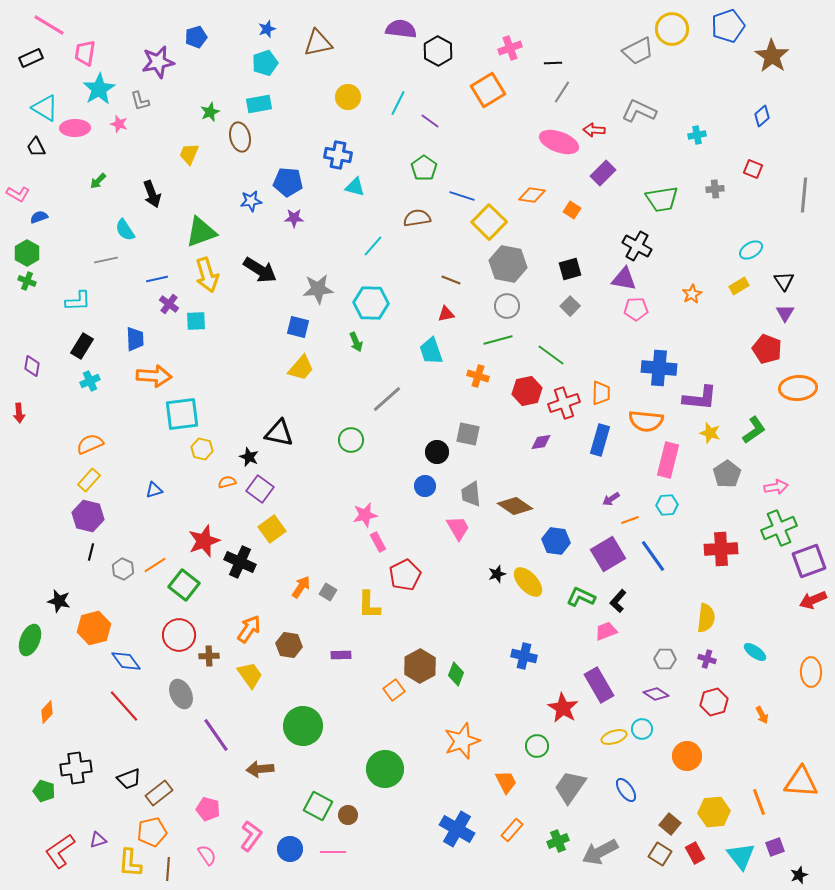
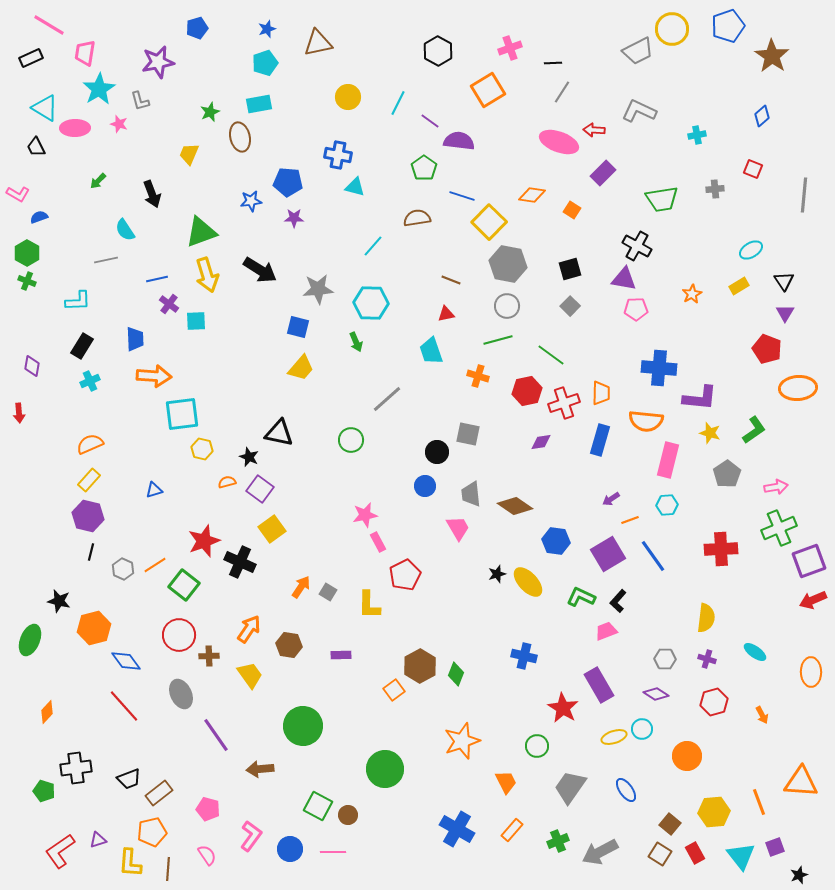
purple semicircle at (401, 29): moved 58 px right, 112 px down
blue pentagon at (196, 37): moved 1 px right, 9 px up
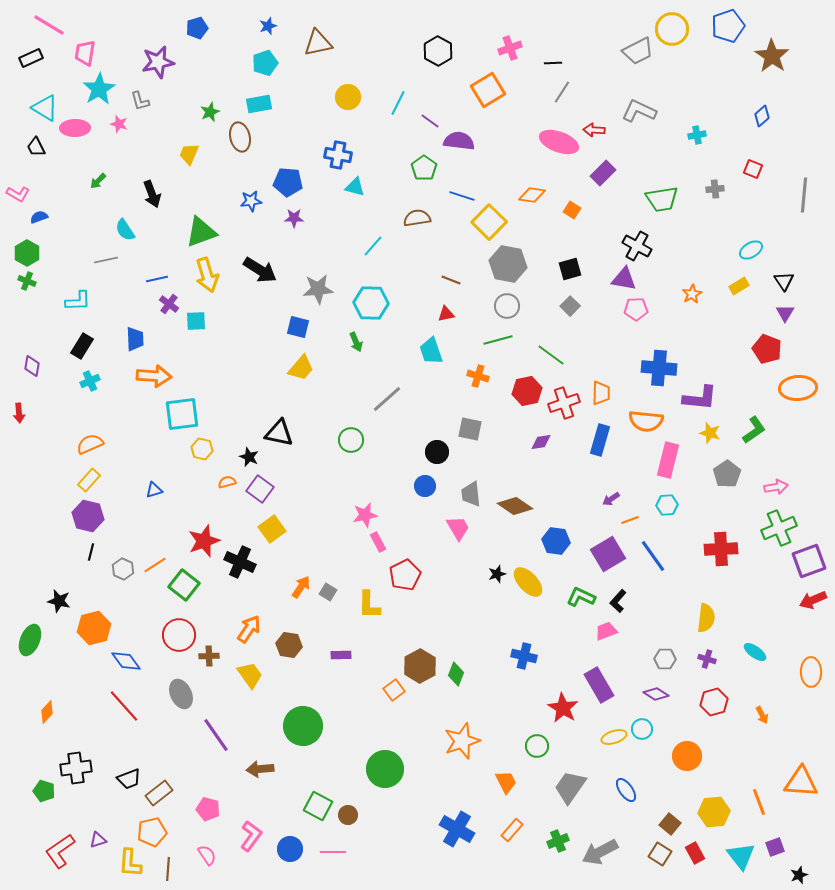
blue star at (267, 29): moved 1 px right, 3 px up
gray square at (468, 434): moved 2 px right, 5 px up
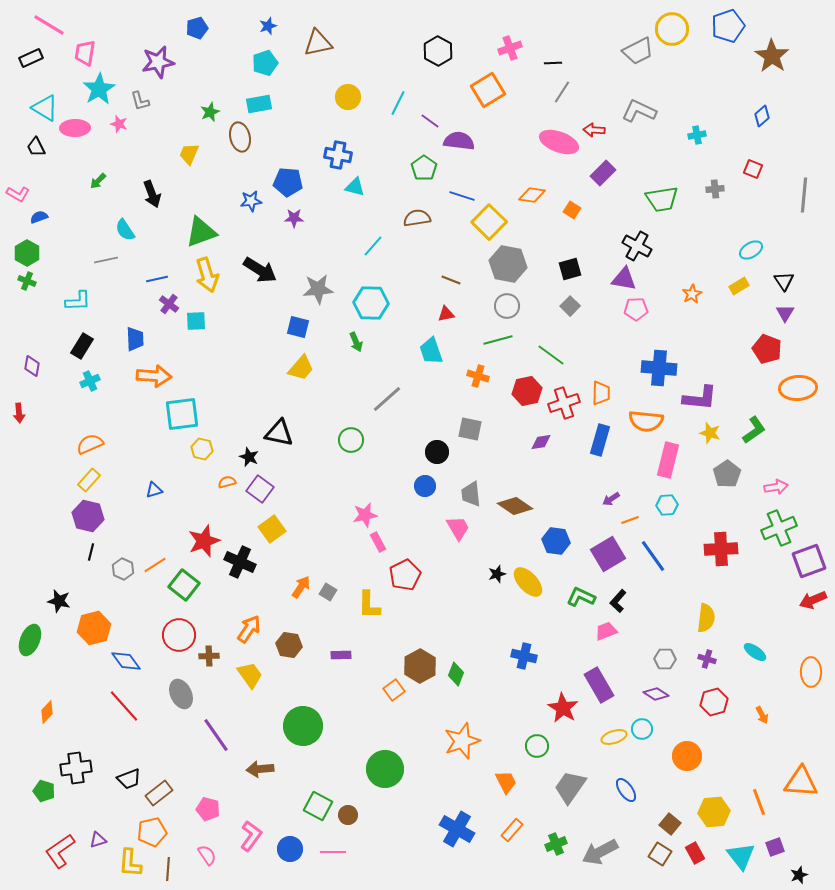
green cross at (558, 841): moved 2 px left, 3 px down
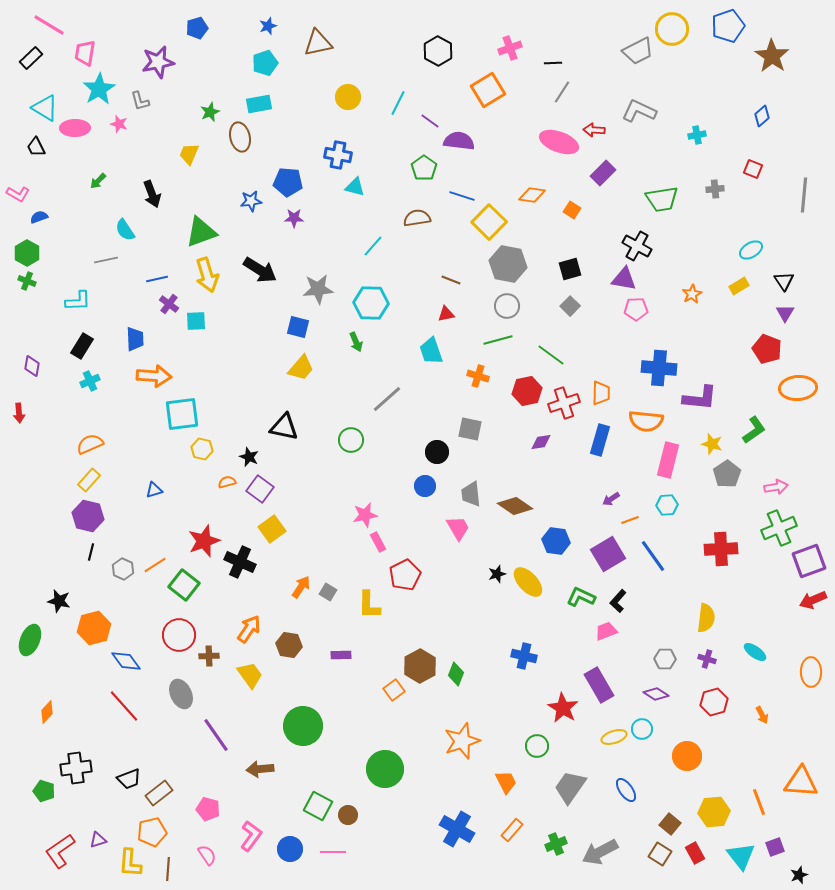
black rectangle at (31, 58): rotated 20 degrees counterclockwise
black triangle at (279, 433): moved 5 px right, 6 px up
yellow star at (710, 433): moved 2 px right, 11 px down
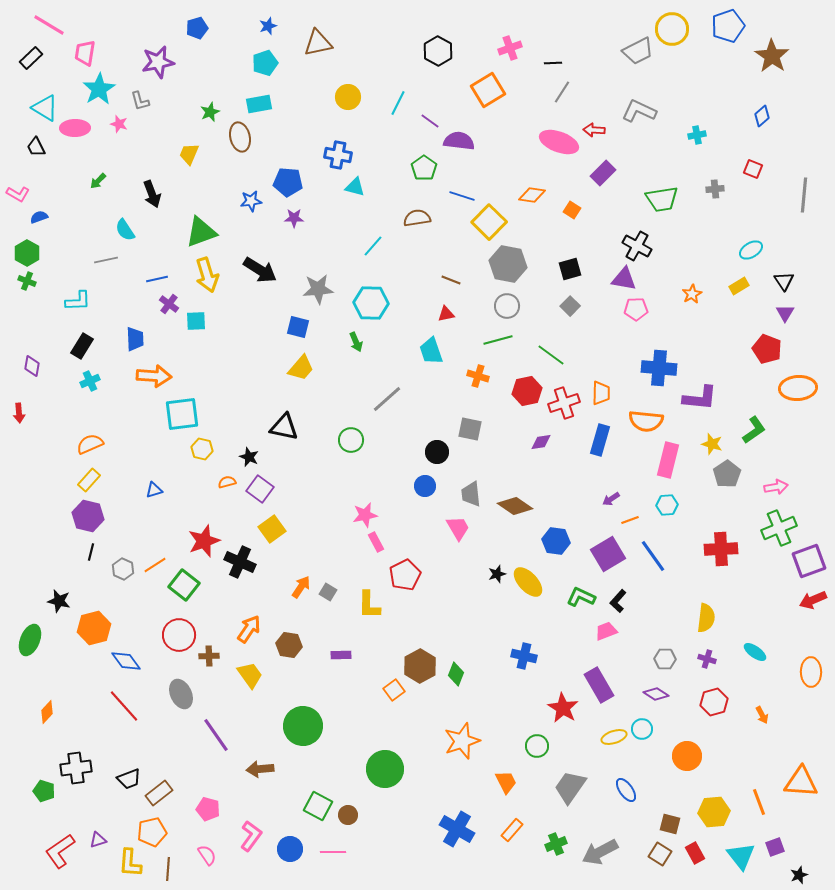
pink rectangle at (378, 542): moved 2 px left
brown square at (670, 824): rotated 25 degrees counterclockwise
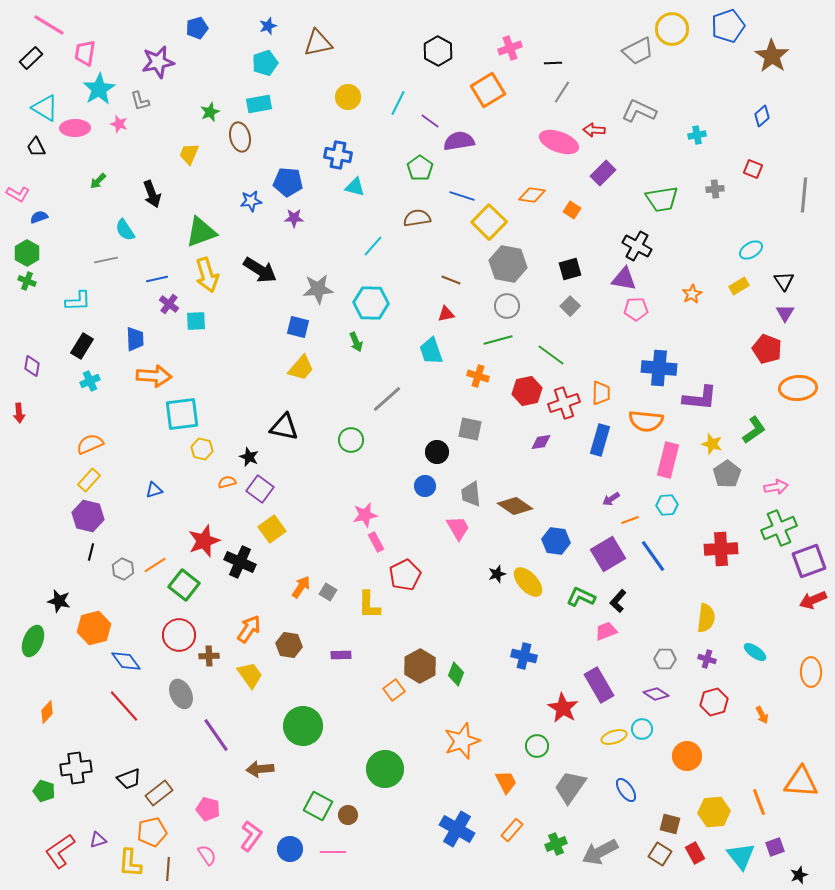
purple semicircle at (459, 141): rotated 16 degrees counterclockwise
green pentagon at (424, 168): moved 4 px left
green ellipse at (30, 640): moved 3 px right, 1 px down
